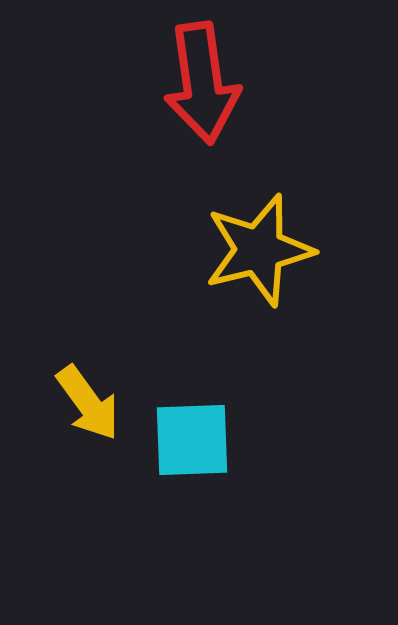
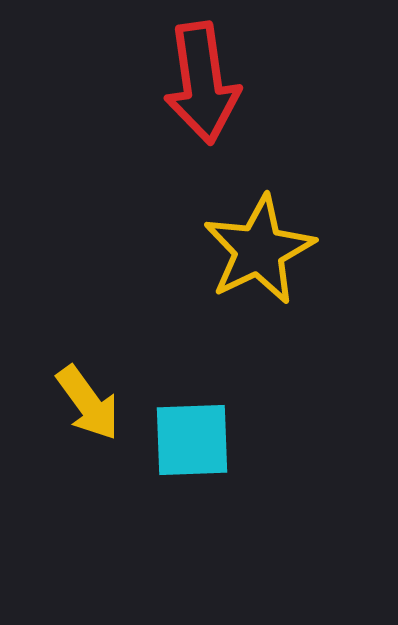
yellow star: rotated 12 degrees counterclockwise
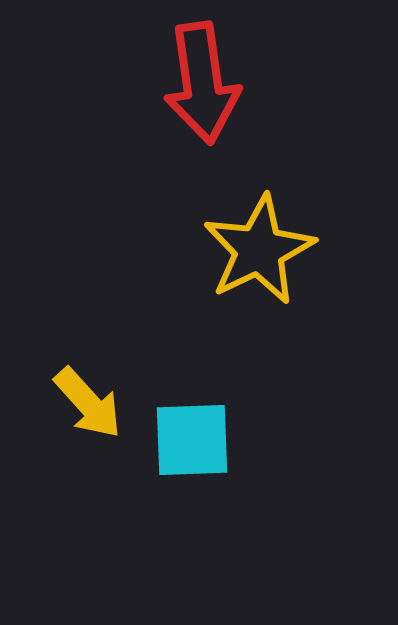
yellow arrow: rotated 6 degrees counterclockwise
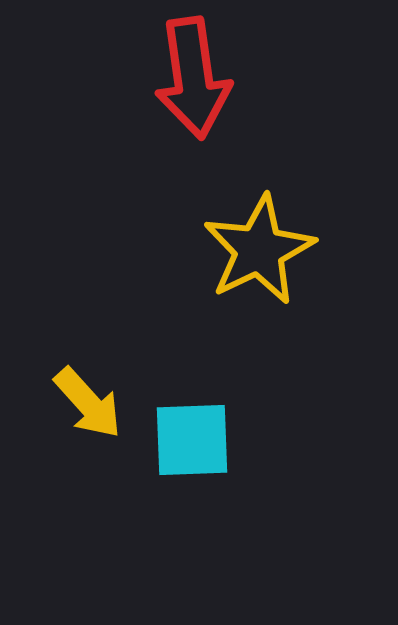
red arrow: moved 9 px left, 5 px up
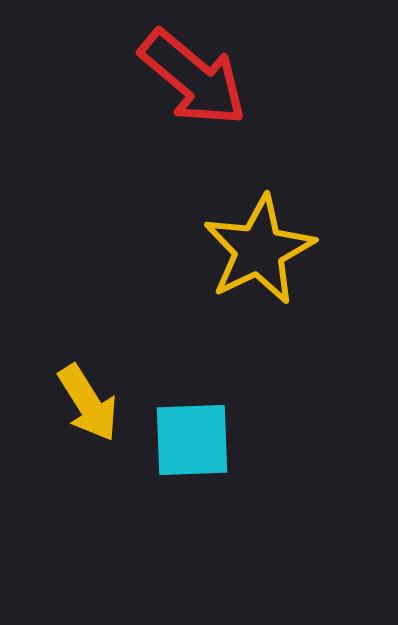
red arrow: rotated 42 degrees counterclockwise
yellow arrow: rotated 10 degrees clockwise
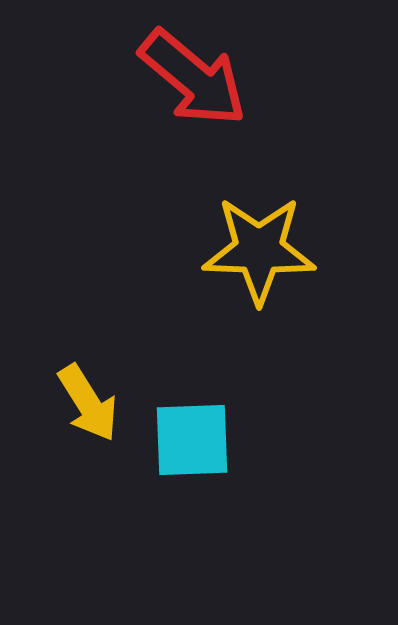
yellow star: rotated 28 degrees clockwise
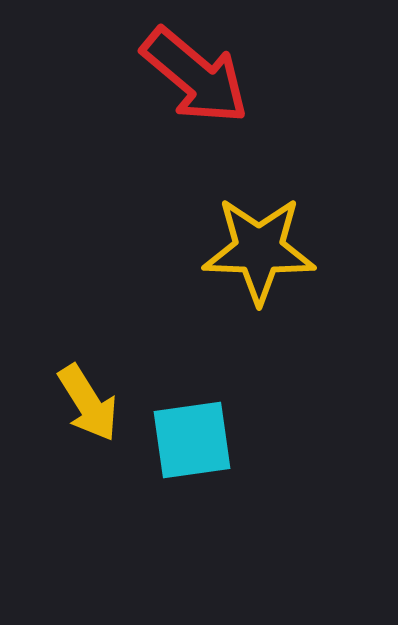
red arrow: moved 2 px right, 2 px up
cyan square: rotated 6 degrees counterclockwise
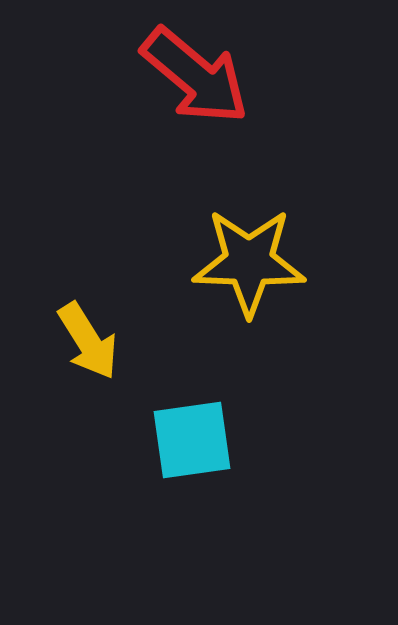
yellow star: moved 10 px left, 12 px down
yellow arrow: moved 62 px up
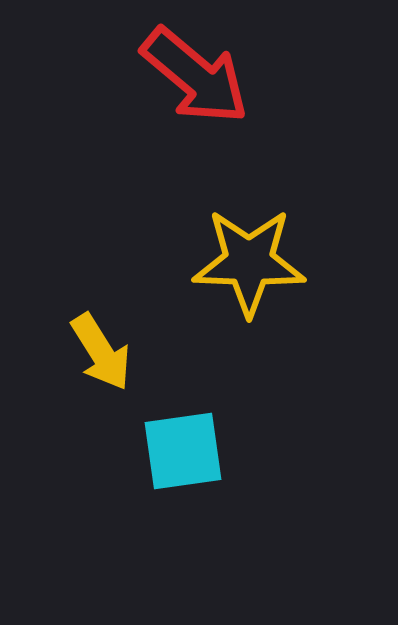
yellow arrow: moved 13 px right, 11 px down
cyan square: moved 9 px left, 11 px down
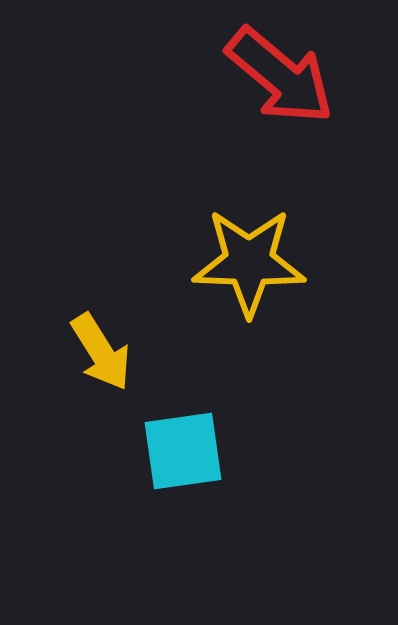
red arrow: moved 85 px right
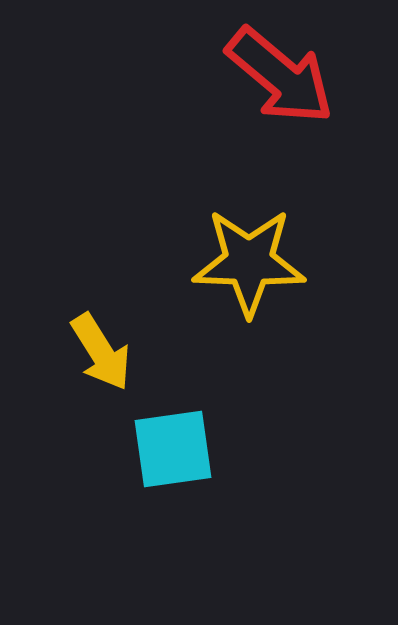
cyan square: moved 10 px left, 2 px up
